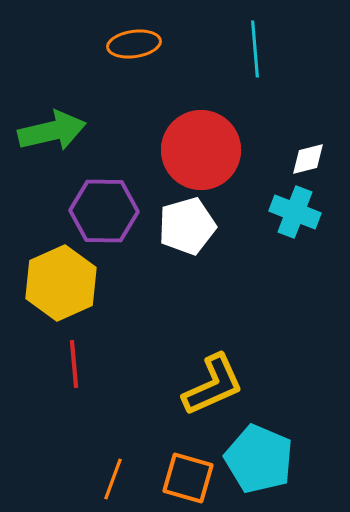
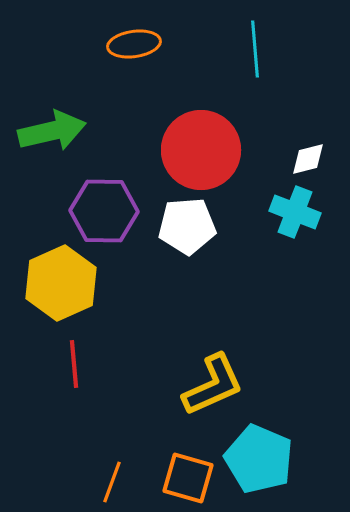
white pentagon: rotated 12 degrees clockwise
orange line: moved 1 px left, 3 px down
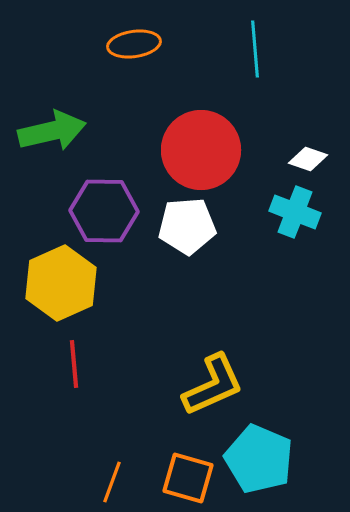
white diamond: rotated 33 degrees clockwise
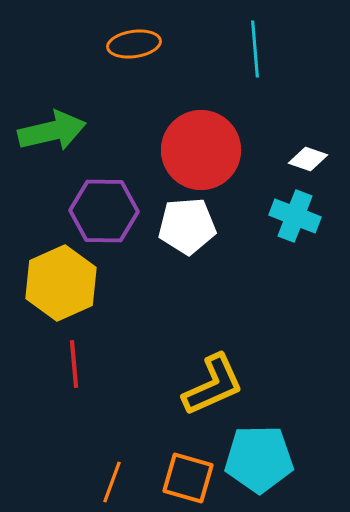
cyan cross: moved 4 px down
cyan pentagon: rotated 24 degrees counterclockwise
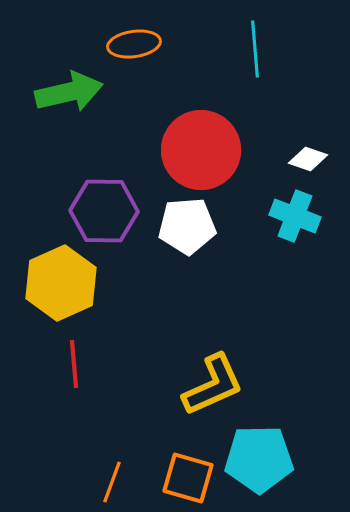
green arrow: moved 17 px right, 39 px up
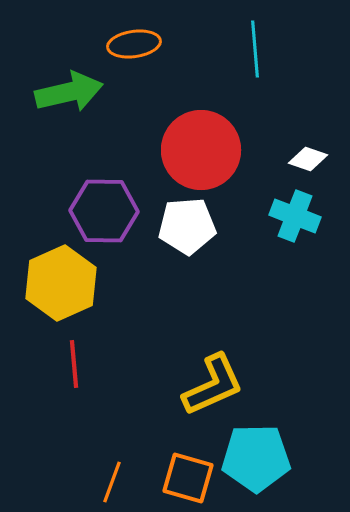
cyan pentagon: moved 3 px left, 1 px up
